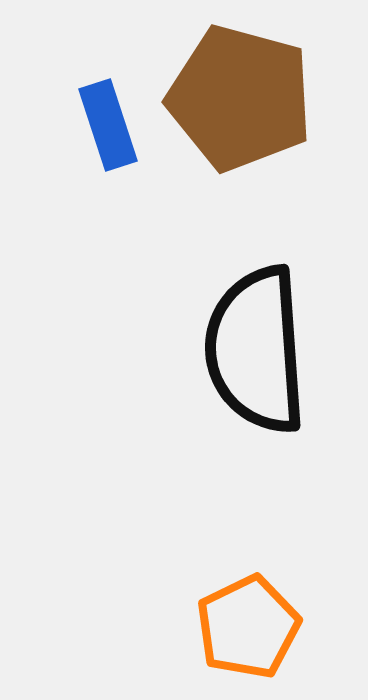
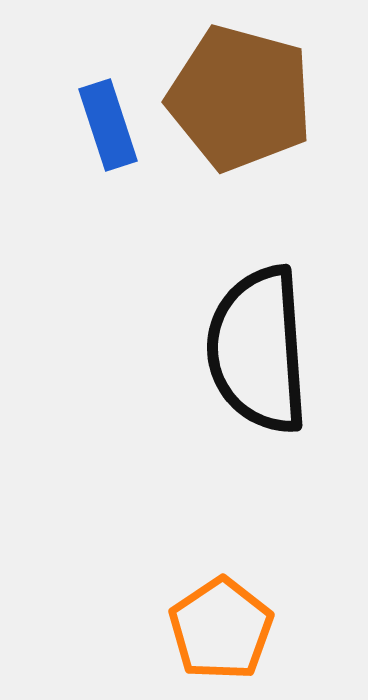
black semicircle: moved 2 px right
orange pentagon: moved 27 px left, 2 px down; rotated 8 degrees counterclockwise
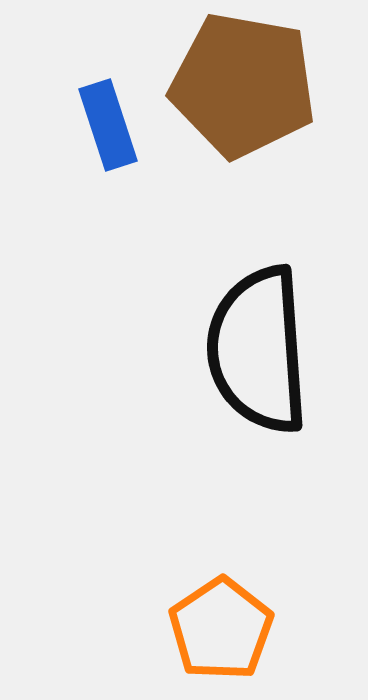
brown pentagon: moved 3 px right, 13 px up; rotated 5 degrees counterclockwise
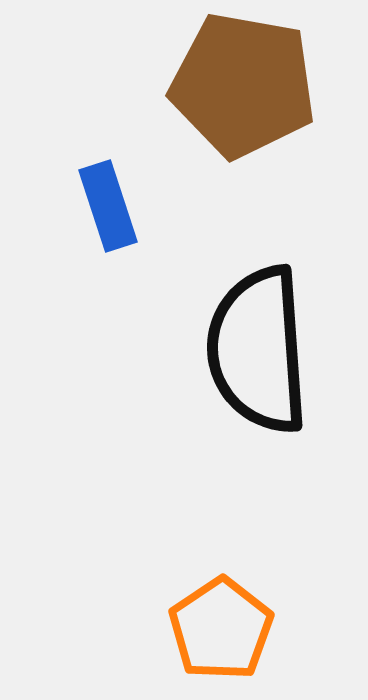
blue rectangle: moved 81 px down
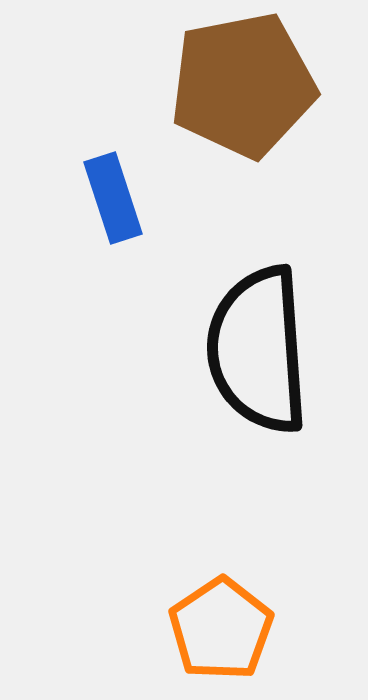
brown pentagon: rotated 21 degrees counterclockwise
blue rectangle: moved 5 px right, 8 px up
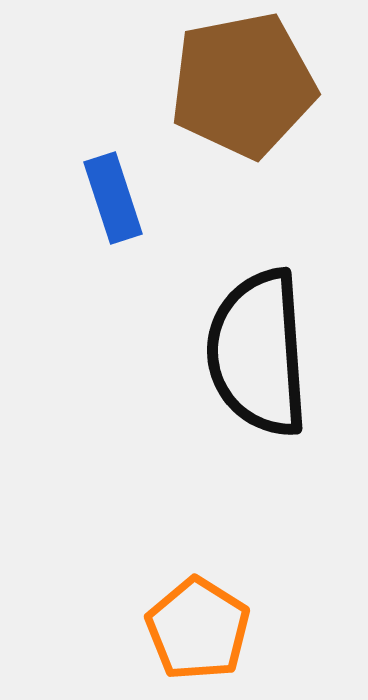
black semicircle: moved 3 px down
orange pentagon: moved 23 px left; rotated 6 degrees counterclockwise
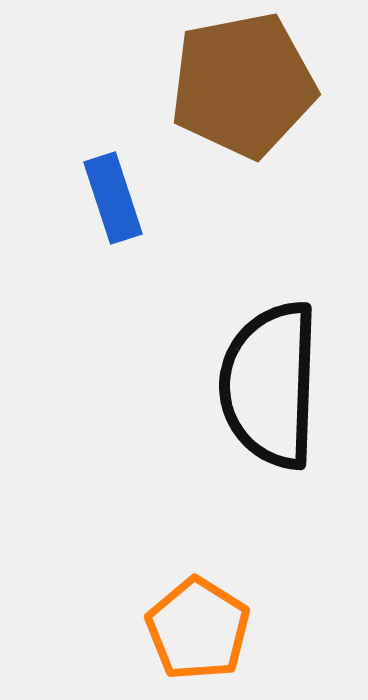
black semicircle: moved 12 px right, 32 px down; rotated 6 degrees clockwise
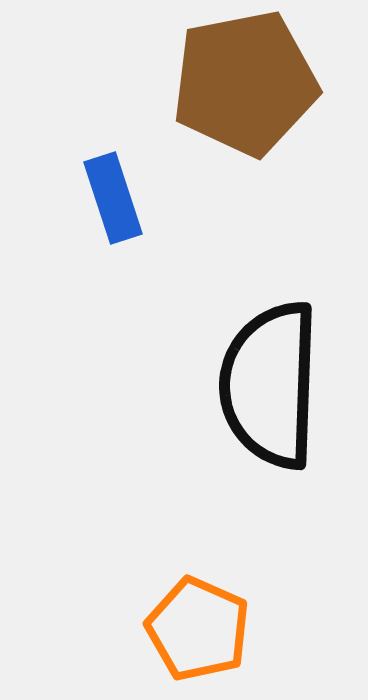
brown pentagon: moved 2 px right, 2 px up
orange pentagon: rotated 8 degrees counterclockwise
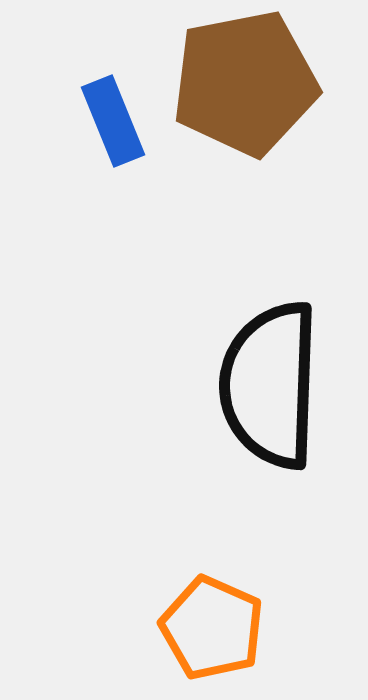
blue rectangle: moved 77 px up; rotated 4 degrees counterclockwise
orange pentagon: moved 14 px right, 1 px up
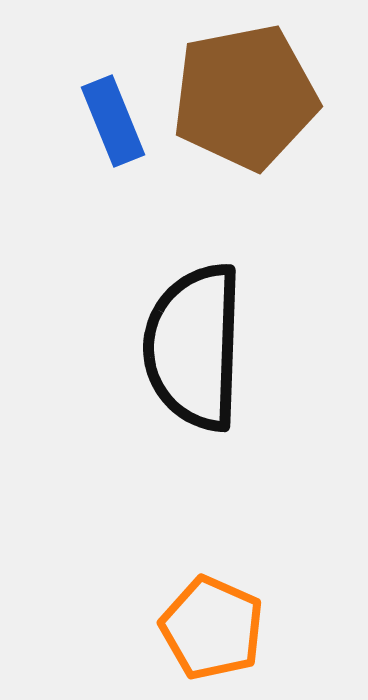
brown pentagon: moved 14 px down
black semicircle: moved 76 px left, 38 px up
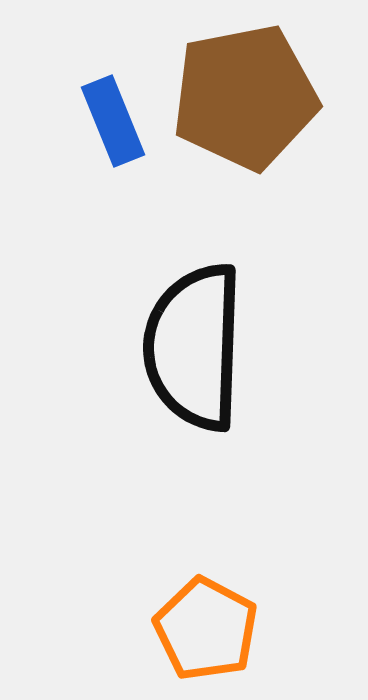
orange pentagon: moved 6 px left, 1 px down; rotated 4 degrees clockwise
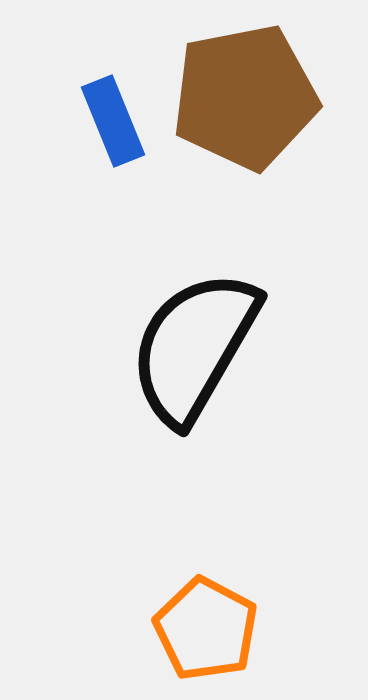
black semicircle: rotated 28 degrees clockwise
